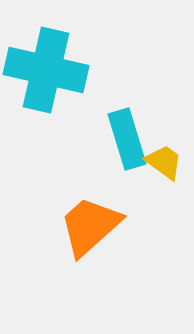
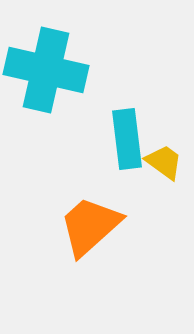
cyan rectangle: rotated 10 degrees clockwise
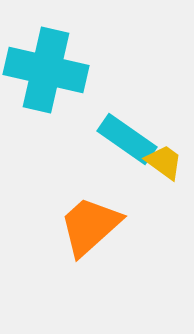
cyan rectangle: rotated 48 degrees counterclockwise
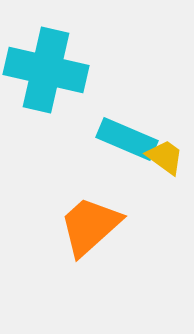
cyan rectangle: rotated 12 degrees counterclockwise
yellow trapezoid: moved 1 px right, 5 px up
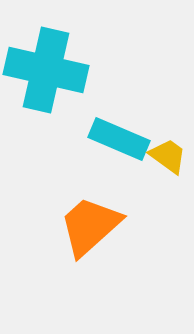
cyan rectangle: moved 8 px left
yellow trapezoid: moved 3 px right, 1 px up
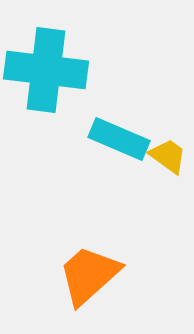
cyan cross: rotated 6 degrees counterclockwise
orange trapezoid: moved 1 px left, 49 px down
